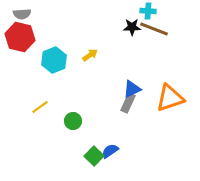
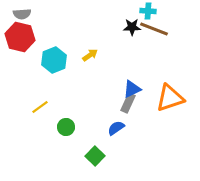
green circle: moved 7 px left, 6 px down
blue semicircle: moved 6 px right, 23 px up
green square: moved 1 px right
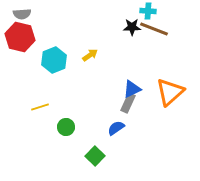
orange triangle: moved 6 px up; rotated 24 degrees counterclockwise
yellow line: rotated 18 degrees clockwise
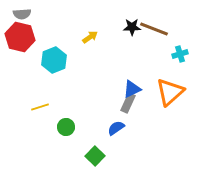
cyan cross: moved 32 px right, 43 px down; rotated 21 degrees counterclockwise
yellow arrow: moved 18 px up
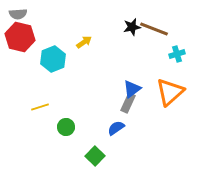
gray semicircle: moved 4 px left
black star: rotated 12 degrees counterclockwise
yellow arrow: moved 6 px left, 5 px down
cyan cross: moved 3 px left
cyan hexagon: moved 1 px left, 1 px up
blue triangle: rotated 12 degrees counterclockwise
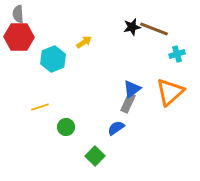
gray semicircle: rotated 90 degrees clockwise
red hexagon: moved 1 px left; rotated 12 degrees counterclockwise
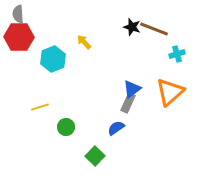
black star: rotated 30 degrees clockwise
yellow arrow: rotated 98 degrees counterclockwise
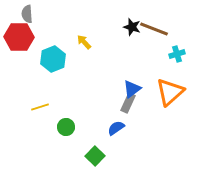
gray semicircle: moved 9 px right
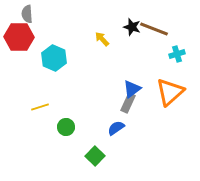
yellow arrow: moved 18 px right, 3 px up
cyan hexagon: moved 1 px right, 1 px up; rotated 15 degrees counterclockwise
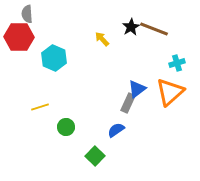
black star: moved 1 px left; rotated 24 degrees clockwise
cyan cross: moved 9 px down
blue triangle: moved 5 px right
blue semicircle: moved 2 px down
